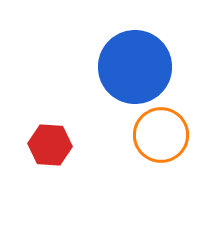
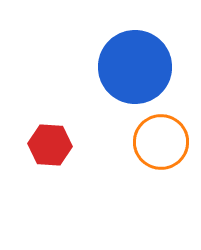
orange circle: moved 7 px down
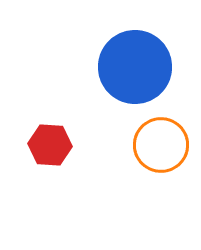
orange circle: moved 3 px down
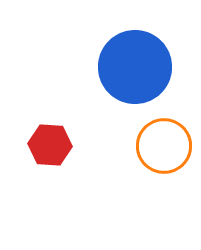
orange circle: moved 3 px right, 1 px down
